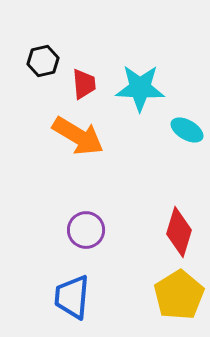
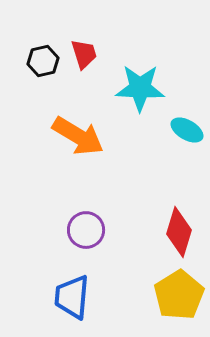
red trapezoid: moved 30 px up; rotated 12 degrees counterclockwise
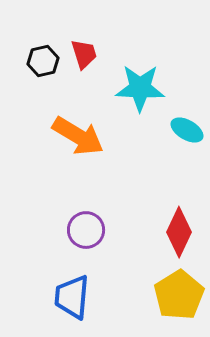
red diamond: rotated 9 degrees clockwise
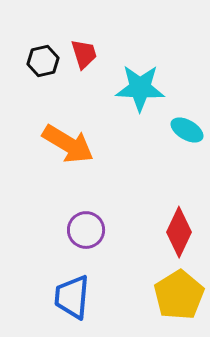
orange arrow: moved 10 px left, 8 px down
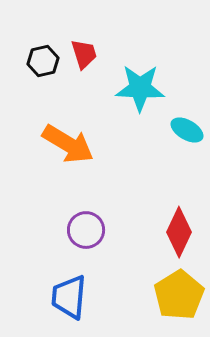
blue trapezoid: moved 3 px left
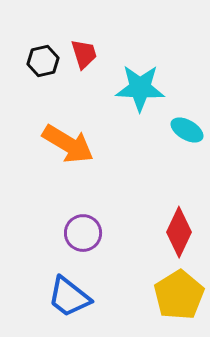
purple circle: moved 3 px left, 3 px down
blue trapezoid: rotated 57 degrees counterclockwise
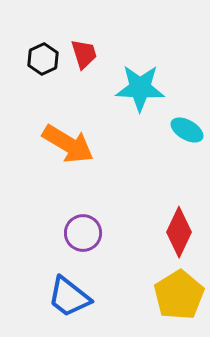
black hexagon: moved 2 px up; rotated 12 degrees counterclockwise
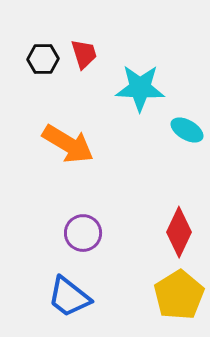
black hexagon: rotated 24 degrees clockwise
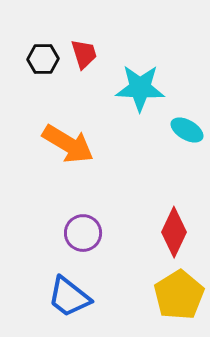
red diamond: moved 5 px left
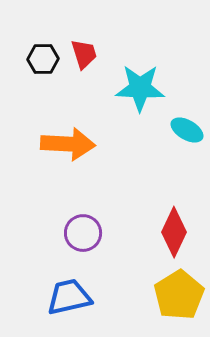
orange arrow: rotated 28 degrees counterclockwise
blue trapezoid: rotated 129 degrees clockwise
